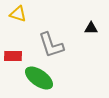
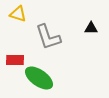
gray L-shape: moved 3 px left, 8 px up
red rectangle: moved 2 px right, 4 px down
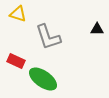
black triangle: moved 6 px right, 1 px down
red rectangle: moved 1 px right, 1 px down; rotated 24 degrees clockwise
green ellipse: moved 4 px right, 1 px down
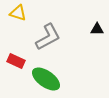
yellow triangle: moved 1 px up
gray L-shape: rotated 100 degrees counterclockwise
green ellipse: moved 3 px right
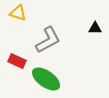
black triangle: moved 2 px left, 1 px up
gray L-shape: moved 3 px down
red rectangle: moved 1 px right
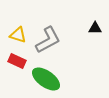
yellow triangle: moved 22 px down
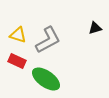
black triangle: rotated 16 degrees counterclockwise
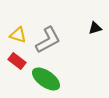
red rectangle: rotated 12 degrees clockwise
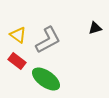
yellow triangle: rotated 18 degrees clockwise
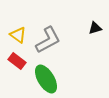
green ellipse: rotated 24 degrees clockwise
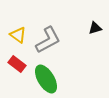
red rectangle: moved 3 px down
